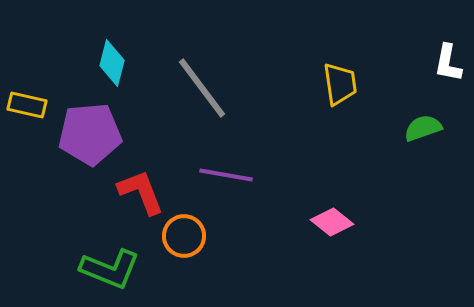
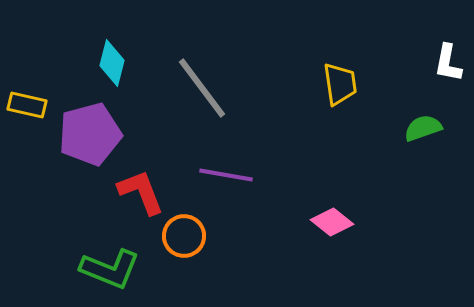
purple pentagon: rotated 10 degrees counterclockwise
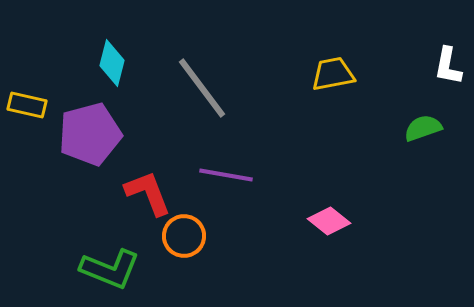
white L-shape: moved 3 px down
yellow trapezoid: moved 7 px left, 10 px up; rotated 93 degrees counterclockwise
red L-shape: moved 7 px right, 1 px down
pink diamond: moved 3 px left, 1 px up
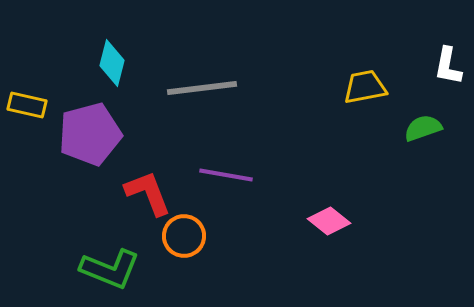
yellow trapezoid: moved 32 px right, 13 px down
gray line: rotated 60 degrees counterclockwise
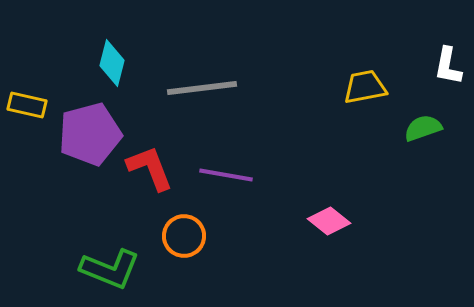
red L-shape: moved 2 px right, 25 px up
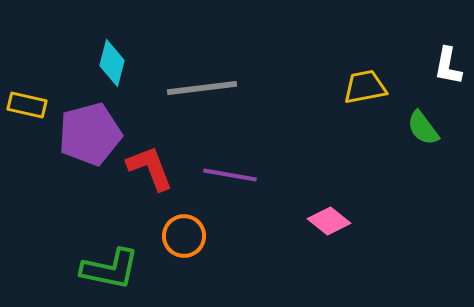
green semicircle: rotated 108 degrees counterclockwise
purple line: moved 4 px right
green L-shape: rotated 10 degrees counterclockwise
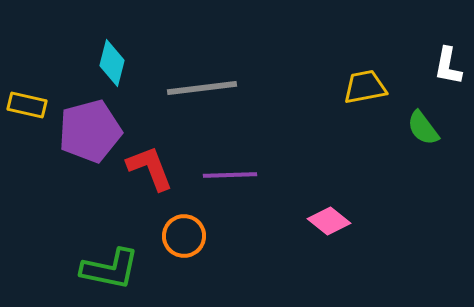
purple pentagon: moved 3 px up
purple line: rotated 12 degrees counterclockwise
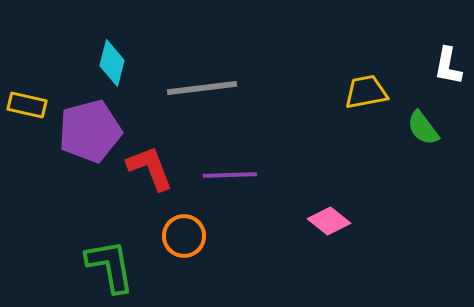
yellow trapezoid: moved 1 px right, 5 px down
green L-shape: moved 3 px up; rotated 112 degrees counterclockwise
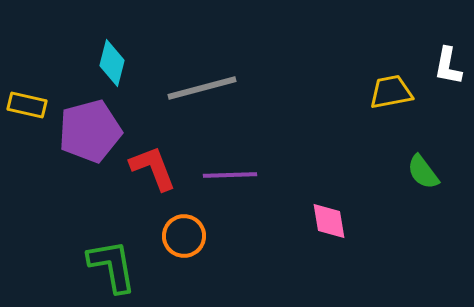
gray line: rotated 8 degrees counterclockwise
yellow trapezoid: moved 25 px right
green semicircle: moved 44 px down
red L-shape: moved 3 px right
pink diamond: rotated 42 degrees clockwise
green L-shape: moved 2 px right
